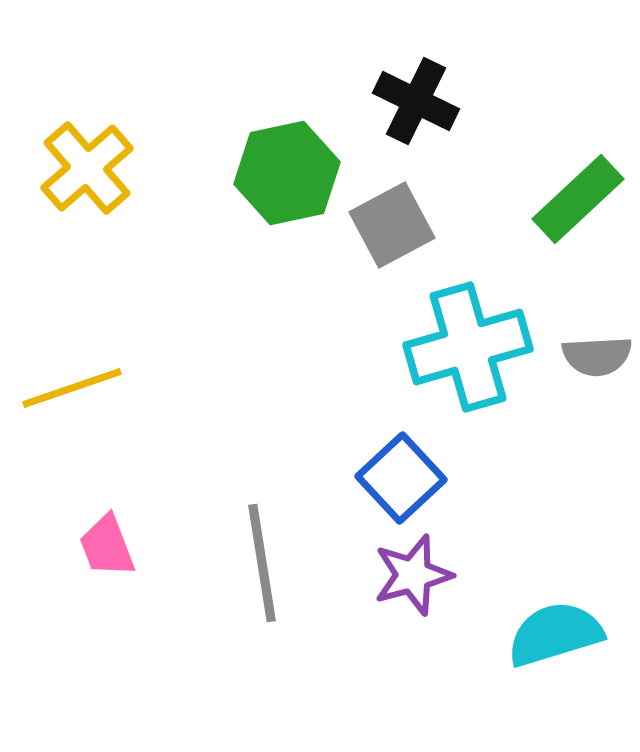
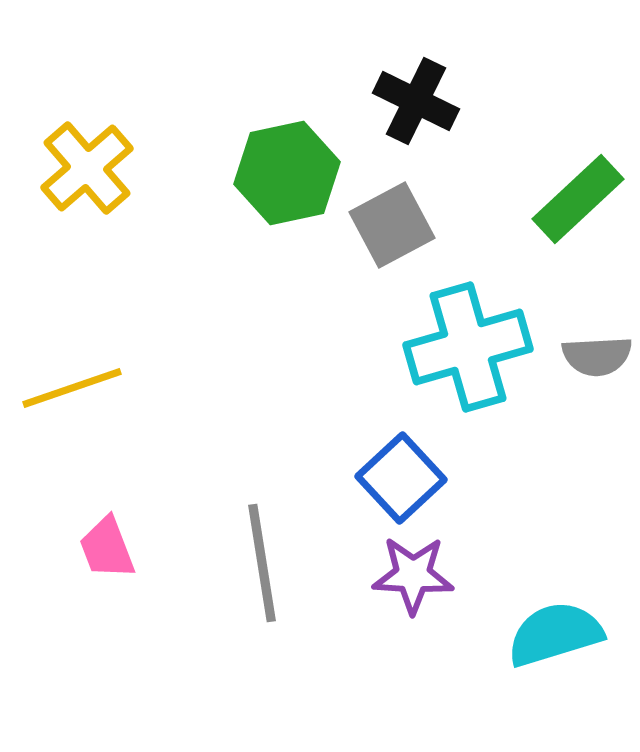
pink trapezoid: moved 2 px down
purple star: rotated 18 degrees clockwise
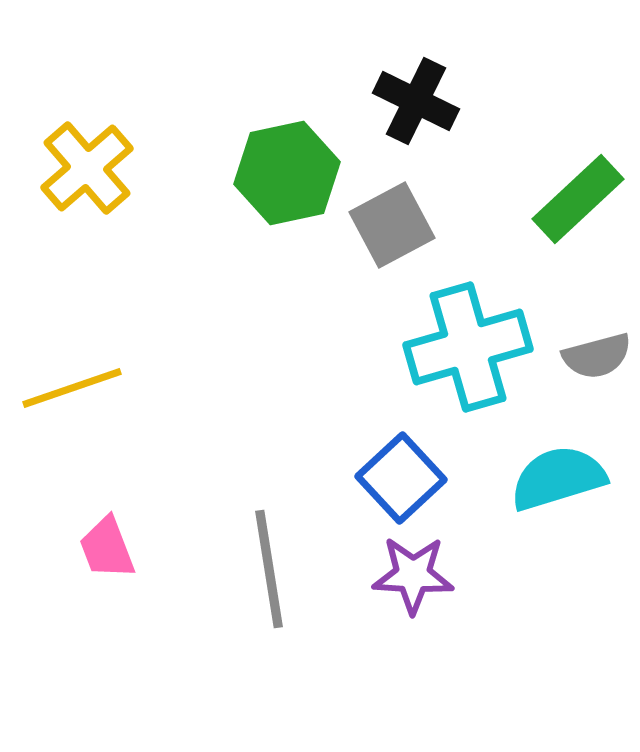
gray semicircle: rotated 12 degrees counterclockwise
gray line: moved 7 px right, 6 px down
cyan semicircle: moved 3 px right, 156 px up
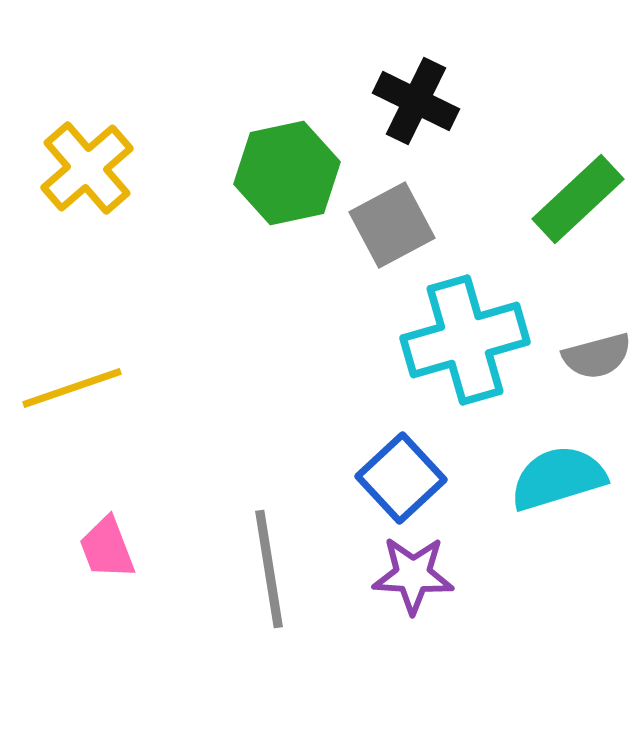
cyan cross: moved 3 px left, 7 px up
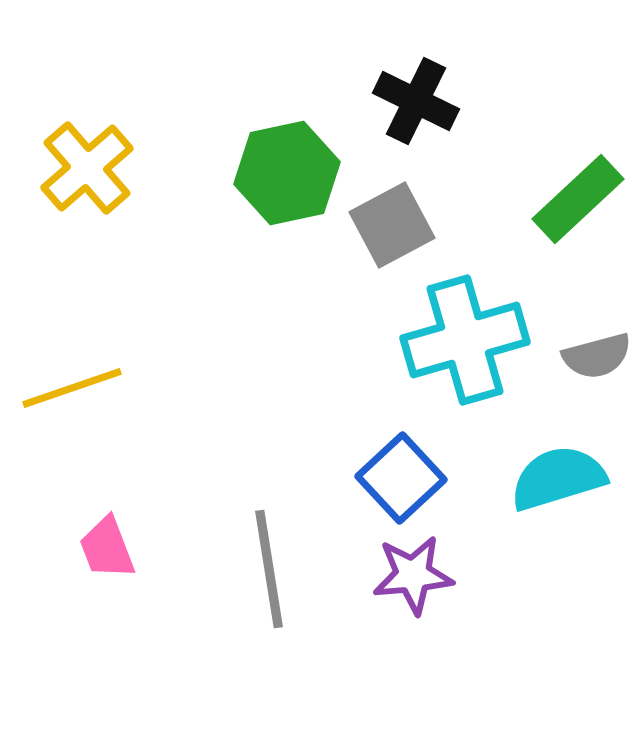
purple star: rotated 8 degrees counterclockwise
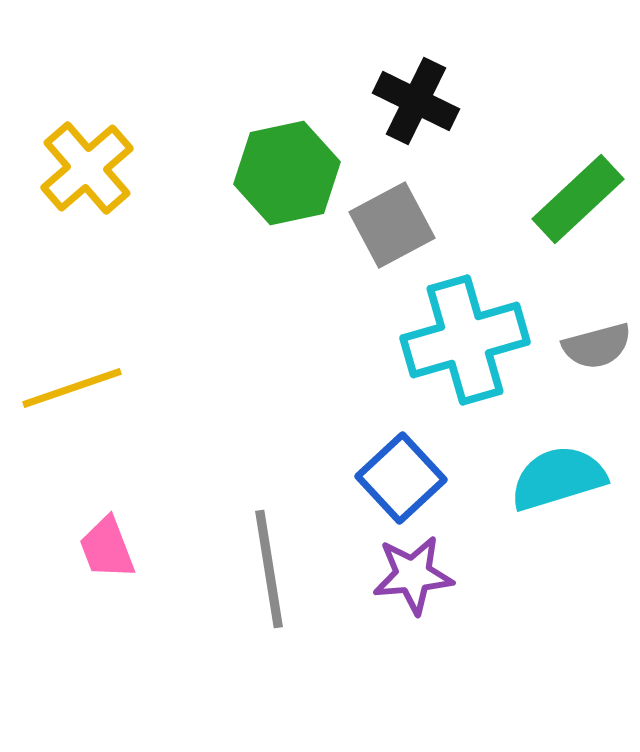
gray semicircle: moved 10 px up
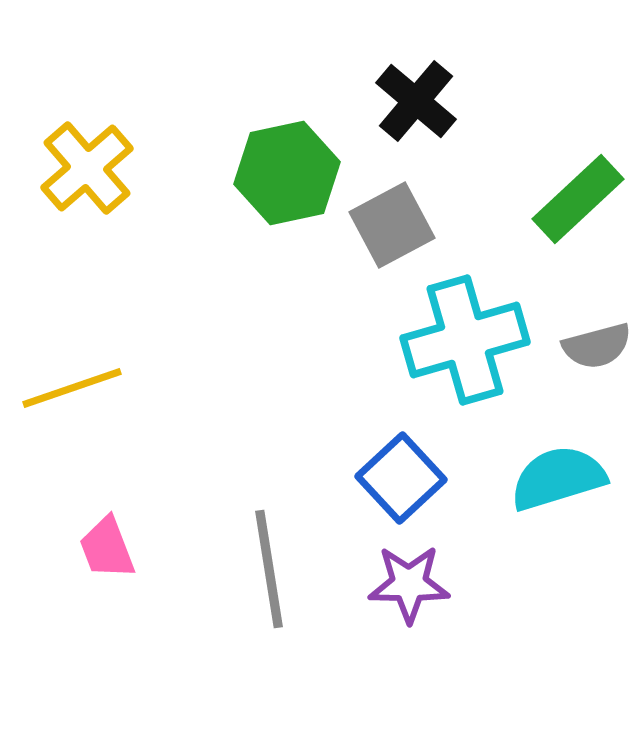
black cross: rotated 14 degrees clockwise
purple star: moved 4 px left, 9 px down; rotated 6 degrees clockwise
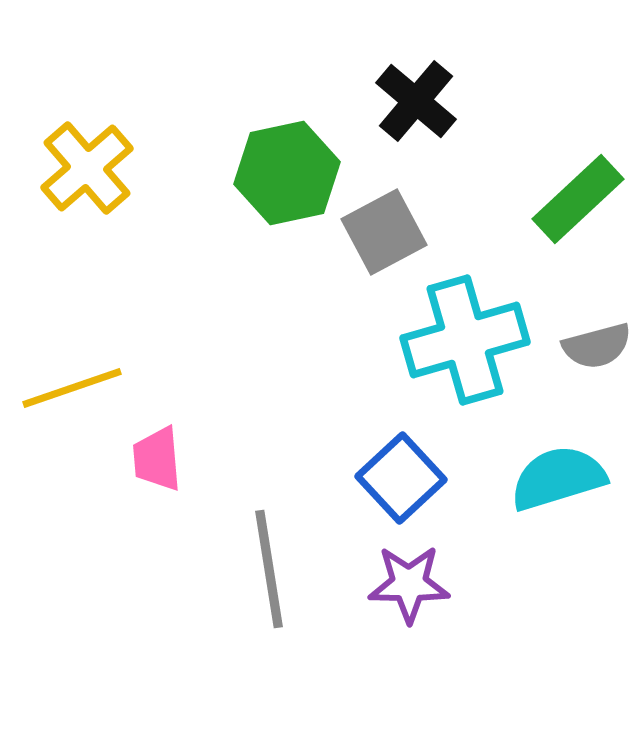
gray square: moved 8 px left, 7 px down
pink trapezoid: moved 50 px right, 89 px up; rotated 16 degrees clockwise
